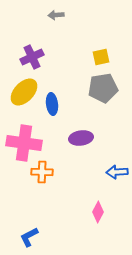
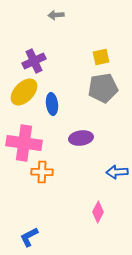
purple cross: moved 2 px right, 4 px down
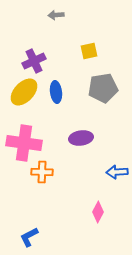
yellow square: moved 12 px left, 6 px up
blue ellipse: moved 4 px right, 12 px up
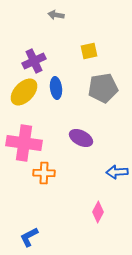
gray arrow: rotated 14 degrees clockwise
blue ellipse: moved 4 px up
purple ellipse: rotated 35 degrees clockwise
orange cross: moved 2 px right, 1 px down
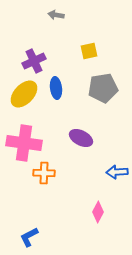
yellow ellipse: moved 2 px down
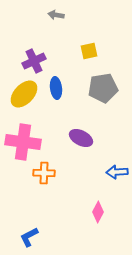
pink cross: moved 1 px left, 1 px up
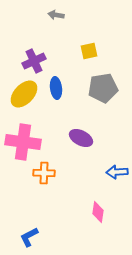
pink diamond: rotated 20 degrees counterclockwise
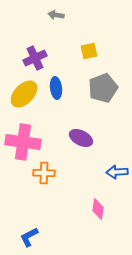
purple cross: moved 1 px right, 3 px up
gray pentagon: rotated 12 degrees counterclockwise
pink diamond: moved 3 px up
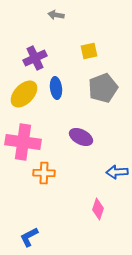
purple ellipse: moved 1 px up
pink diamond: rotated 10 degrees clockwise
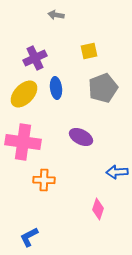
orange cross: moved 7 px down
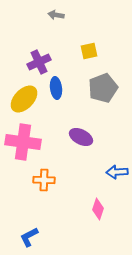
purple cross: moved 4 px right, 4 px down
yellow ellipse: moved 5 px down
